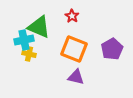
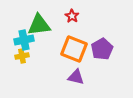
green triangle: moved 2 px up; rotated 30 degrees counterclockwise
purple pentagon: moved 10 px left
yellow cross: moved 7 px left, 2 px down; rotated 24 degrees counterclockwise
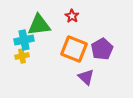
purple triangle: moved 10 px right; rotated 30 degrees clockwise
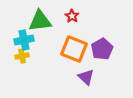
green triangle: moved 1 px right, 4 px up
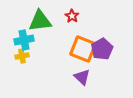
orange square: moved 9 px right
purple triangle: moved 4 px left
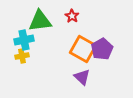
orange square: rotated 8 degrees clockwise
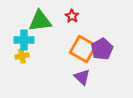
cyan cross: rotated 12 degrees clockwise
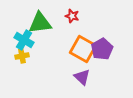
red star: rotated 16 degrees counterclockwise
green triangle: moved 2 px down
cyan cross: rotated 30 degrees clockwise
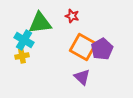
orange square: moved 2 px up
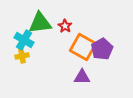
red star: moved 7 px left, 10 px down; rotated 16 degrees clockwise
purple triangle: rotated 42 degrees counterclockwise
